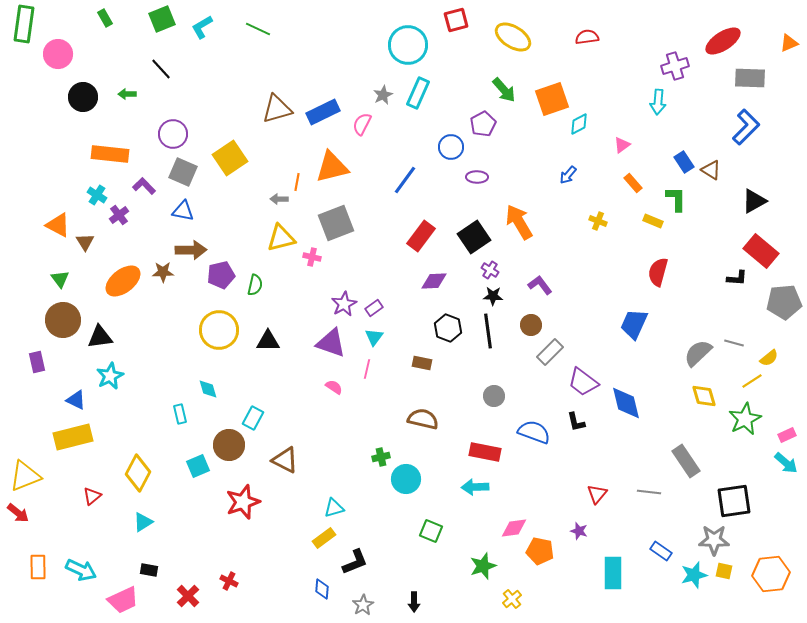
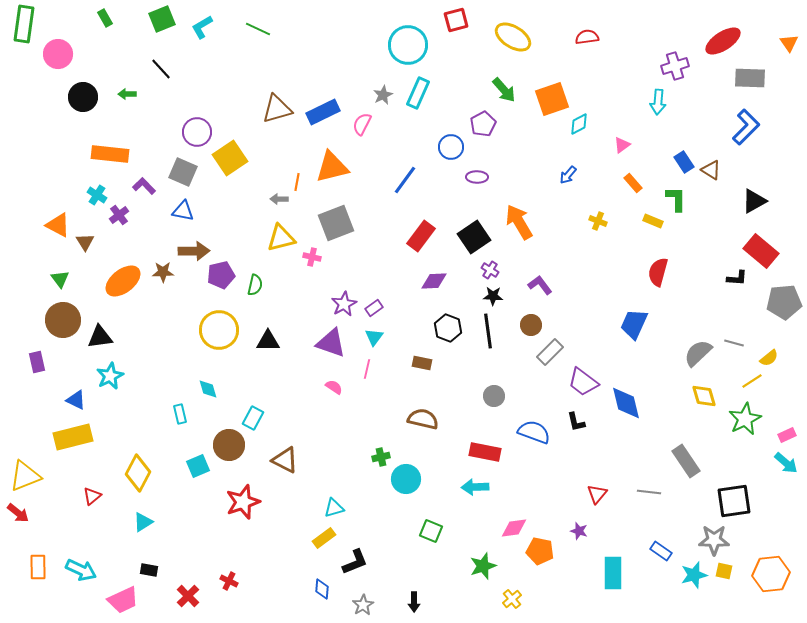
orange triangle at (789, 43): rotated 42 degrees counterclockwise
purple circle at (173, 134): moved 24 px right, 2 px up
brown arrow at (191, 250): moved 3 px right, 1 px down
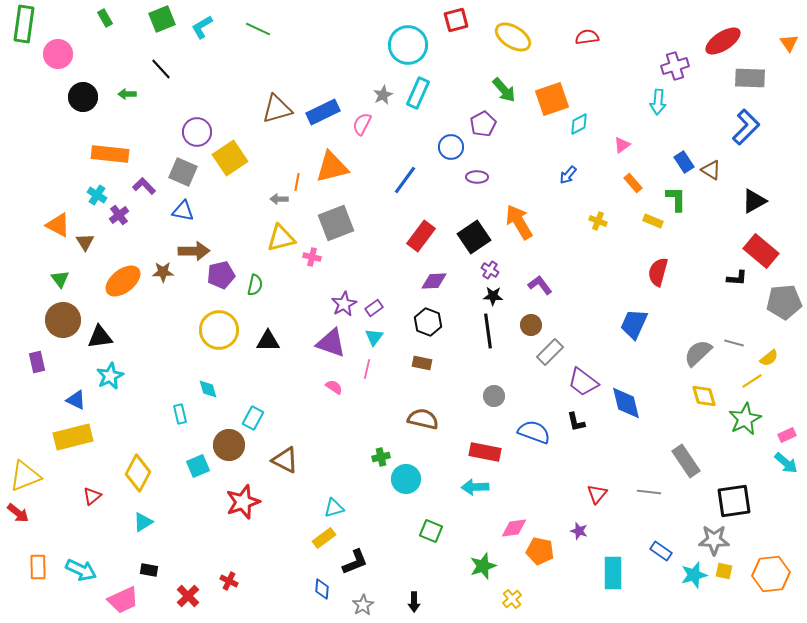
black hexagon at (448, 328): moved 20 px left, 6 px up
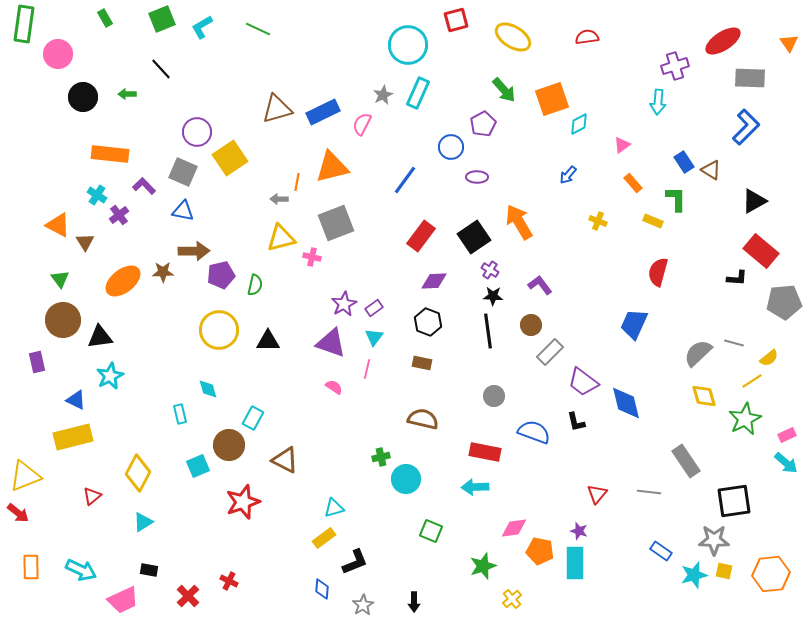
orange rectangle at (38, 567): moved 7 px left
cyan rectangle at (613, 573): moved 38 px left, 10 px up
